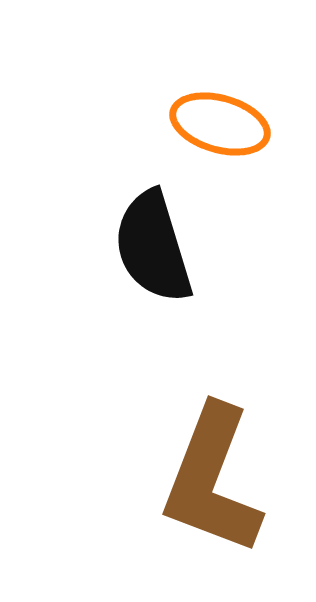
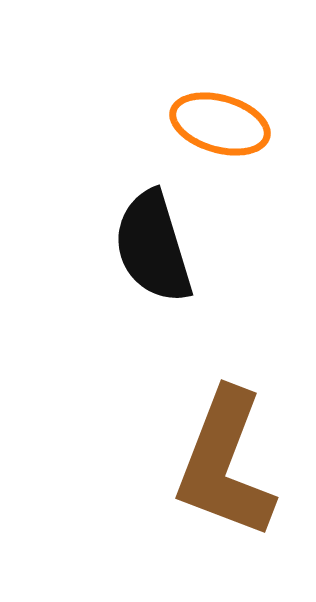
brown L-shape: moved 13 px right, 16 px up
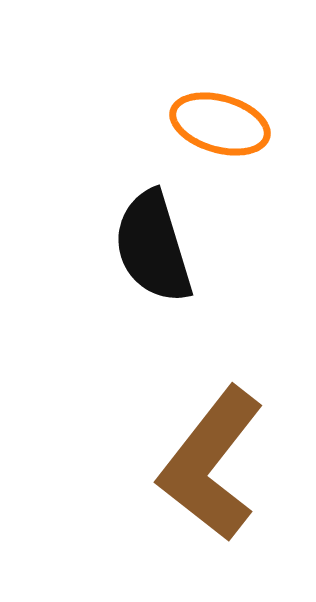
brown L-shape: moved 14 px left; rotated 17 degrees clockwise
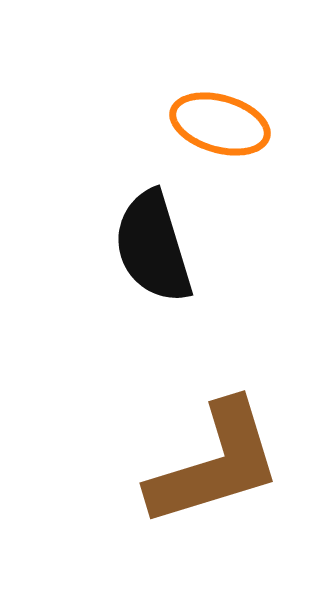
brown L-shape: moved 4 px right; rotated 145 degrees counterclockwise
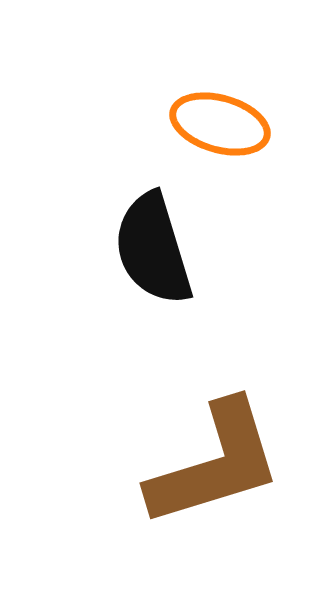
black semicircle: moved 2 px down
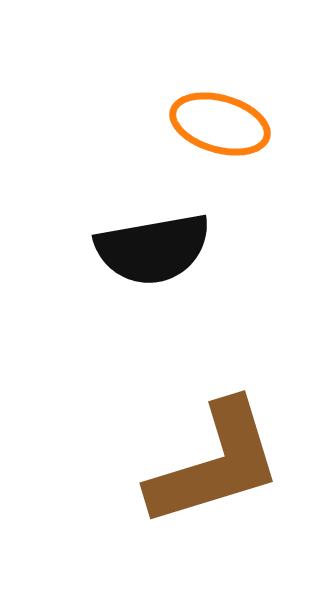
black semicircle: rotated 83 degrees counterclockwise
